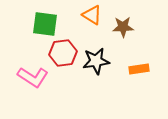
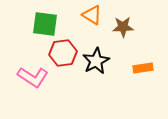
black star: rotated 20 degrees counterclockwise
orange rectangle: moved 4 px right, 1 px up
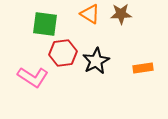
orange triangle: moved 2 px left, 1 px up
brown star: moved 2 px left, 13 px up
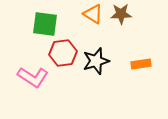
orange triangle: moved 3 px right
black star: rotated 12 degrees clockwise
orange rectangle: moved 2 px left, 4 px up
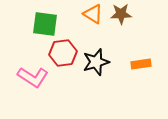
black star: moved 1 px down
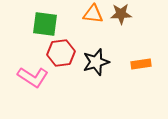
orange triangle: rotated 25 degrees counterclockwise
red hexagon: moved 2 px left
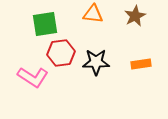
brown star: moved 14 px right, 2 px down; rotated 25 degrees counterclockwise
green square: rotated 16 degrees counterclockwise
black star: rotated 16 degrees clockwise
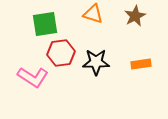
orange triangle: rotated 10 degrees clockwise
